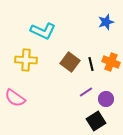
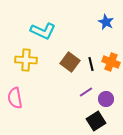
blue star: rotated 28 degrees counterclockwise
pink semicircle: rotated 45 degrees clockwise
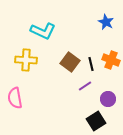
orange cross: moved 2 px up
purple line: moved 1 px left, 6 px up
purple circle: moved 2 px right
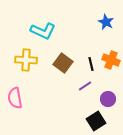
brown square: moved 7 px left, 1 px down
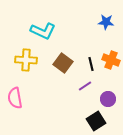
blue star: rotated 21 degrees counterclockwise
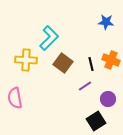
cyan L-shape: moved 6 px right, 7 px down; rotated 70 degrees counterclockwise
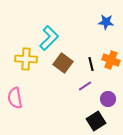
yellow cross: moved 1 px up
